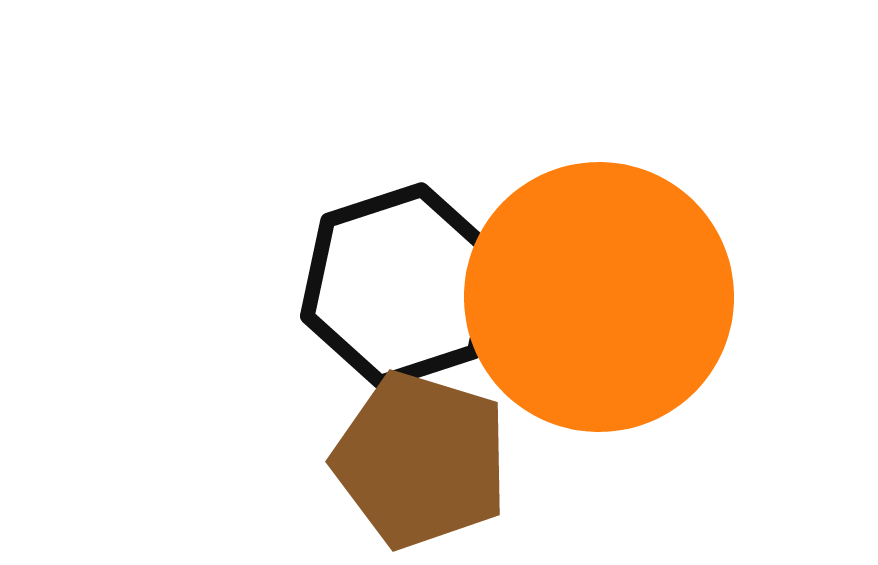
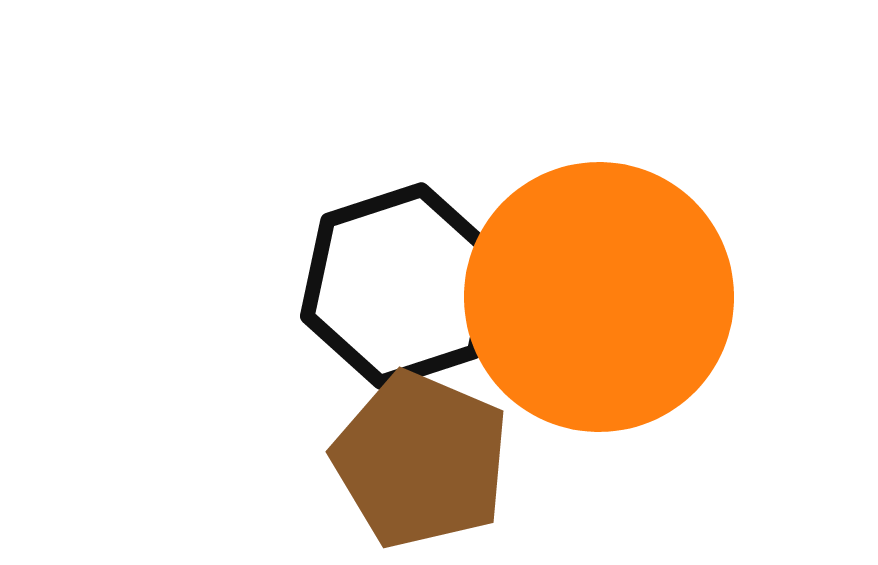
brown pentagon: rotated 6 degrees clockwise
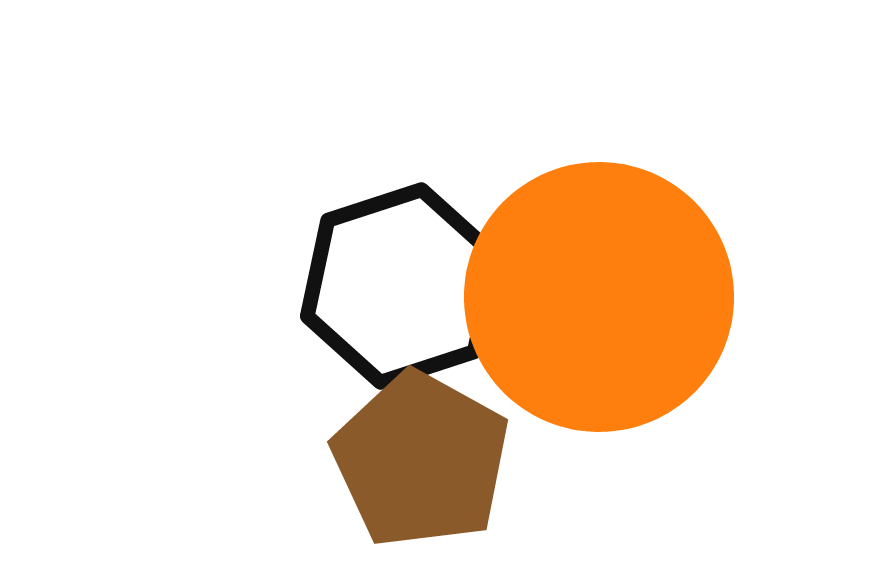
brown pentagon: rotated 6 degrees clockwise
